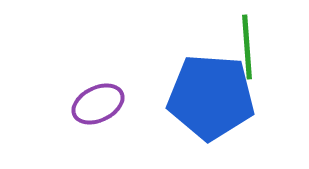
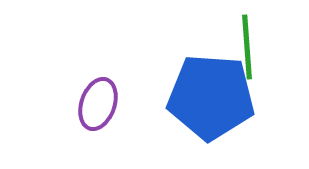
purple ellipse: rotated 45 degrees counterclockwise
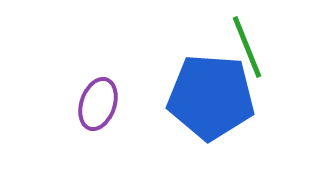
green line: rotated 18 degrees counterclockwise
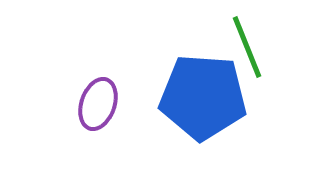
blue pentagon: moved 8 px left
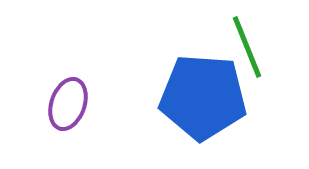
purple ellipse: moved 30 px left
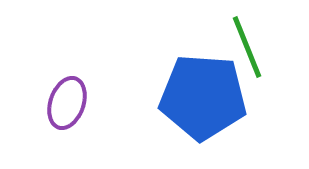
purple ellipse: moved 1 px left, 1 px up
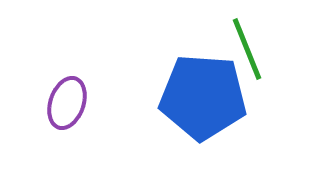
green line: moved 2 px down
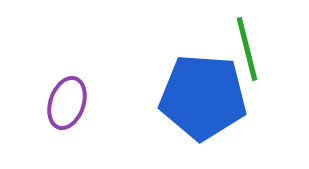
green line: rotated 8 degrees clockwise
